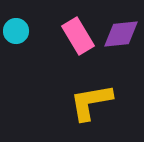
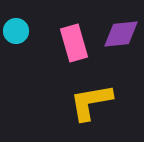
pink rectangle: moved 4 px left, 7 px down; rotated 15 degrees clockwise
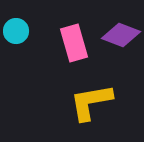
purple diamond: moved 1 px down; rotated 27 degrees clockwise
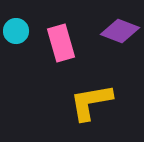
purple diamond: moved 1 px left, 4 px up
pink rectangle: moved 13 px left
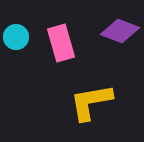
cyan circle: moved 6 px down
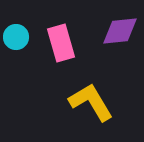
purple diamond: rotated 27 degrees counterclockwise
yellow L-shape: rotated 69 degrees clockwise
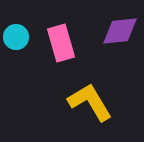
yellow L-shape: moved 1 px left
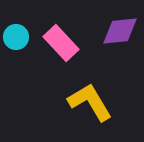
pink rectangle: rotated 27 degrees counterclockwise
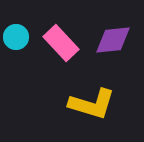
purple diamond: moved 7 px left, 9 px down
yellow L-shape: moved 2 px right, 2 px down; rotated 138 degrees clockwise
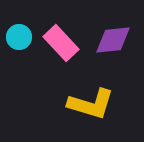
cyan circle: moved 3 px right
yellow L-shape: moved 1 px left
